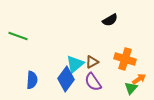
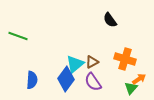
black semicircle: rotated 84 degrees clockwise
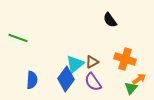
green line: moved 2 px down
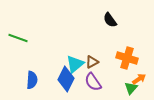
orange cross: moved 2 px right, 1 px up
blue diamond: rotated 10 degrees counterclockwise
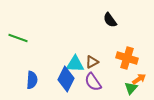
cyan triangle: rotated 42 degrees clockwise
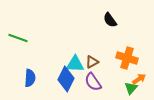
blue semicircle: moved 2 px left, 2 px up
